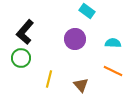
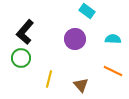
cyan semicircle: moved 4 px up
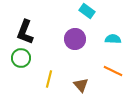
black L-shape: rotated 20 degrees counterclockwise
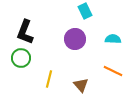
cyan rectangle: moved 2 px left; rotated 28 degrees clockwise
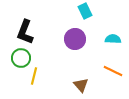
yellow line: moved 15 px left, 3 px up
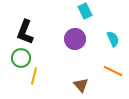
cyan semicircle: rotated 63 degrees clockwise
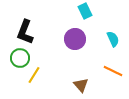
green circle: moved 1 px left
yellow line: moved 1 px up; rotated 18 degrees clockwise
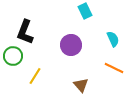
purple circle: moved 4 px left, 6 px down
green circle: moved 7 px left, 2 px up
orange line: moved 1 px right, 3 px up
yellow line: moved 1 px right, 1 px down
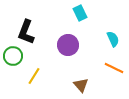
cyan rectangle: moved 5 px left, 2 px down
black L-shape: moved 1 px right
purple circle: moved 3 px left
yellow line: moved 1 px left
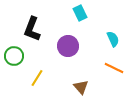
black L-shape: moved 6 px right, 3 px up
purple circle: moved 1 px down
green circle: moved 1 px right
yellow line: moved 3 px right, 2 px down
brown triangle: moved 2 px down
